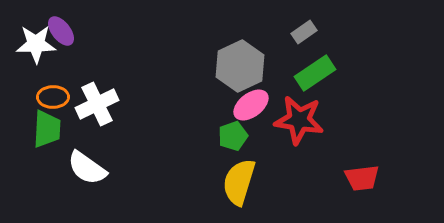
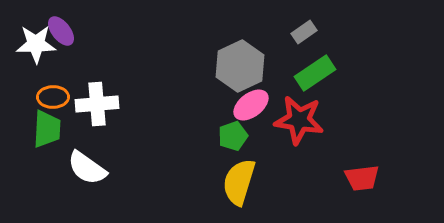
white cross: rotated 21 degrees clockwise
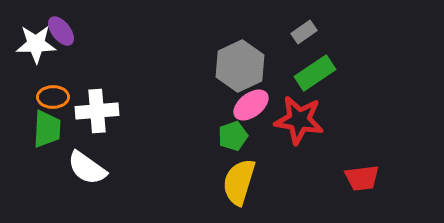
white cross: moved 7 px down
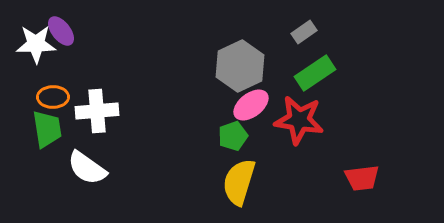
green trapezoid: rotated 12 degrees counterclockwise
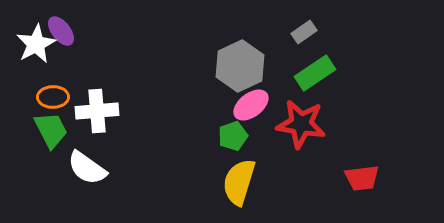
white star: rotated 27 degrees counterclockwise
red star: moved 2 px right, 4 px down
green trapezoid: moved 4 px right, 1 px down; rotated 18 degrees counterclockwise
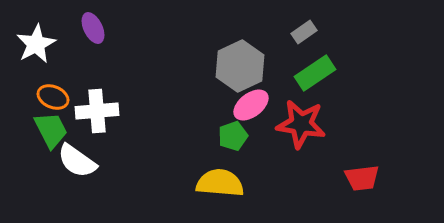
purple ellipse: moved 32 px right, 3 px up; rotated 12 degrees clockwise
orange ellipse: rotated 24 degrees clockwise
white semicircle: moved 10 px left, 7 px up
yellow semicircle: moved 19 px left, 1 px down; rotated 78 degrees clockwise
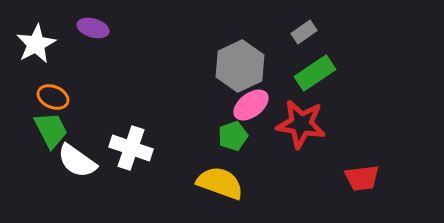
purple ellipse: rotated 48 degrees counterclockwise
white cross: moved 34 px right, 37 px down; rotated 24 degrees clockwise
yellow semicircle: rotated 15 degrees clockwise
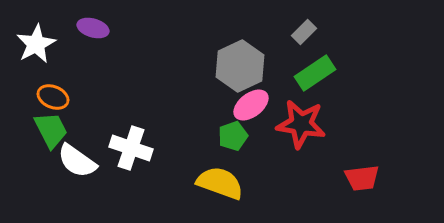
gray rectangle: rotated 10 degrees counterclockwise
